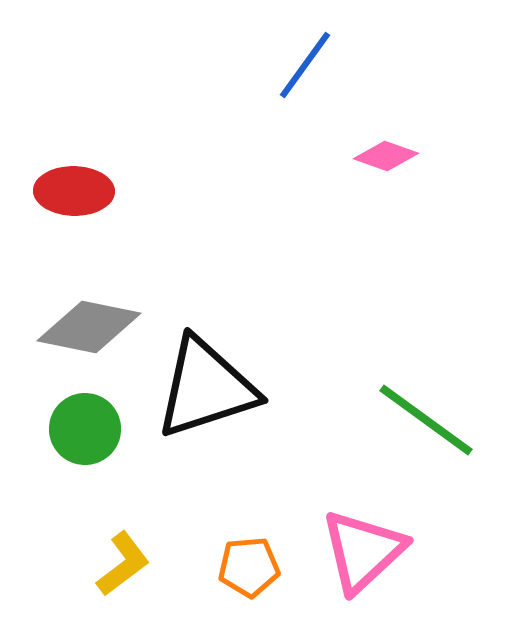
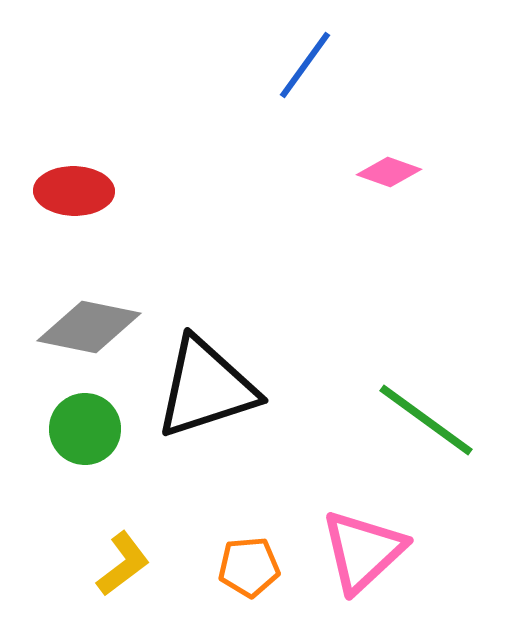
pink diamond: moved 3 px right, 16 px down
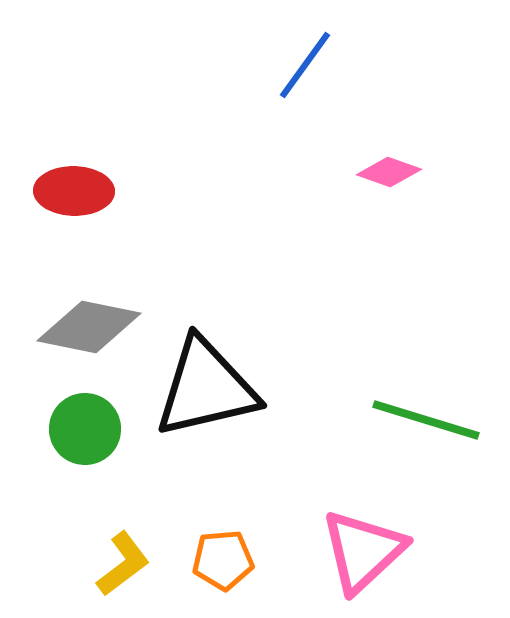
black triangle: rotated 5 degrees clockwise
green line: rotated 19 degrees counterclockwise
orange pentagon: moved 26 px left, 7 px up
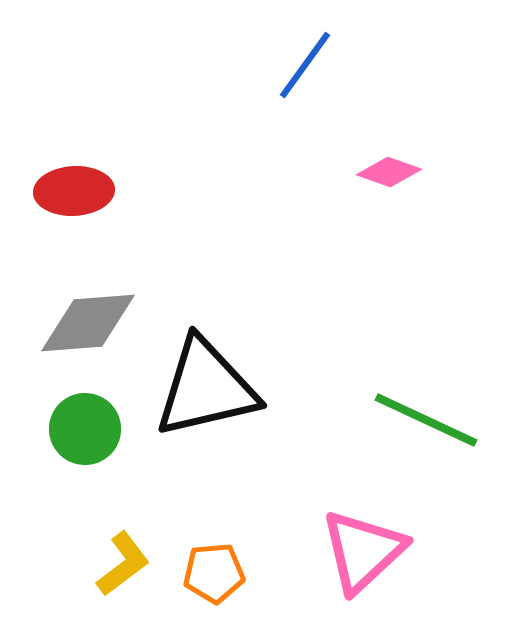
red ellipse: rotated 4 degrees counterclockwise
gray diamond: moved 1 px left, 4 px up; rotated 16 degrees counterclockwise
green line: rotated 8 degrees clockwise
orange pentagon: moved 9 px left, 13 px down
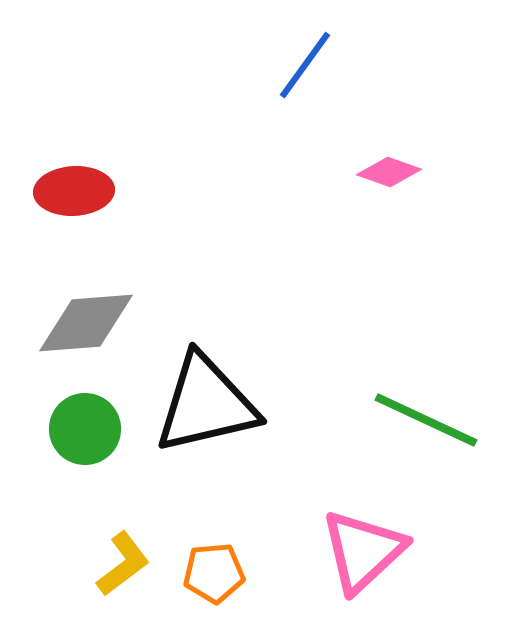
gray diamond: moved 2 px left
black triangle: moved 16 px down
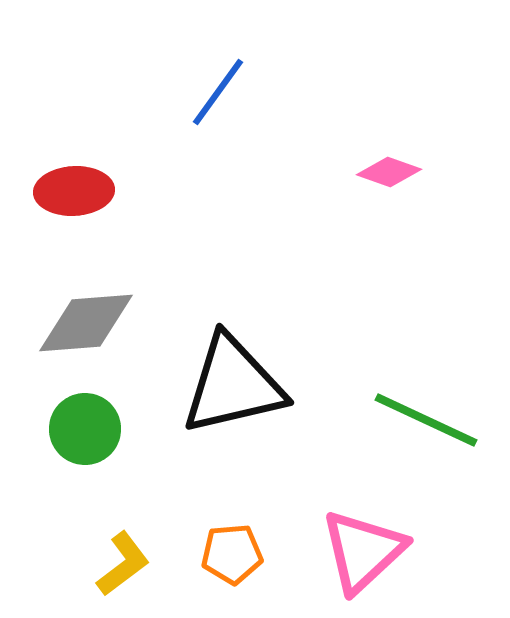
blue line: moved 87 px left, 27 px down
black triangle: moved 27 px right, 19 px up
orange pentagon: moved 18 px right, 19 px up
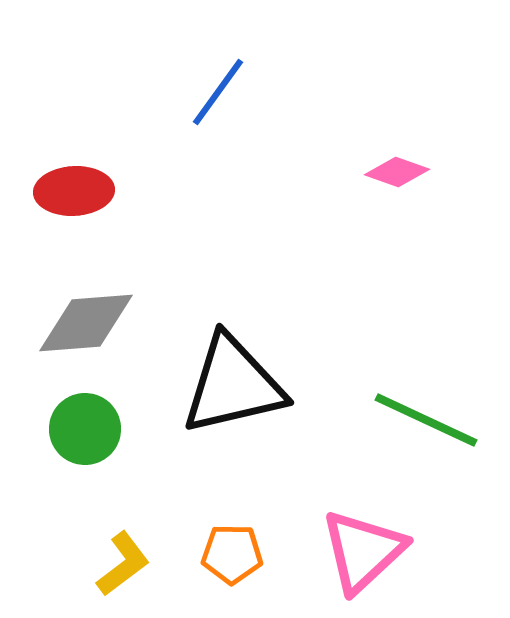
pink diamond: moved 8 px right
orange pentagon: rotated 6 degrees clockwise
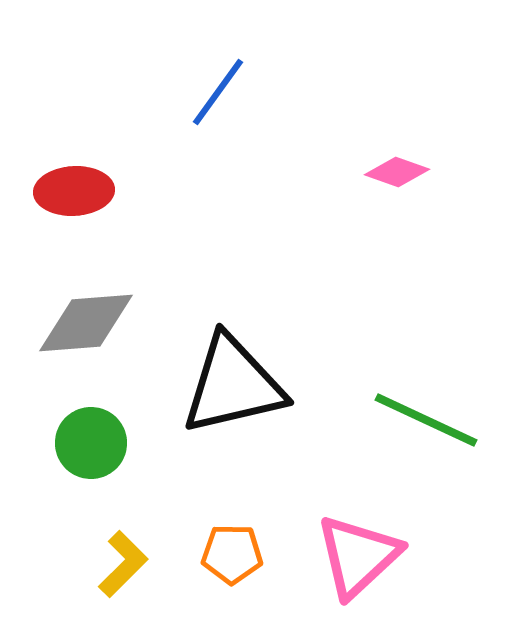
green circle: moved 6 px right, 14 px down
pink triangle: moved 5 px left, 5 px down
yellow L-shape: rotated 8 degrees counterclockwise
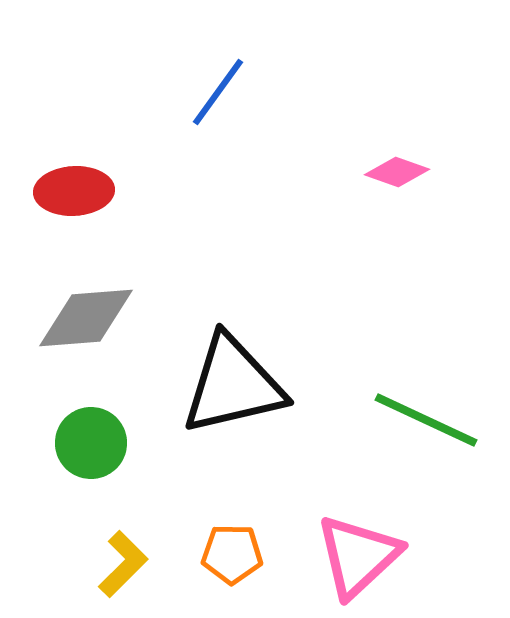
gray diamond: moved 5 px up
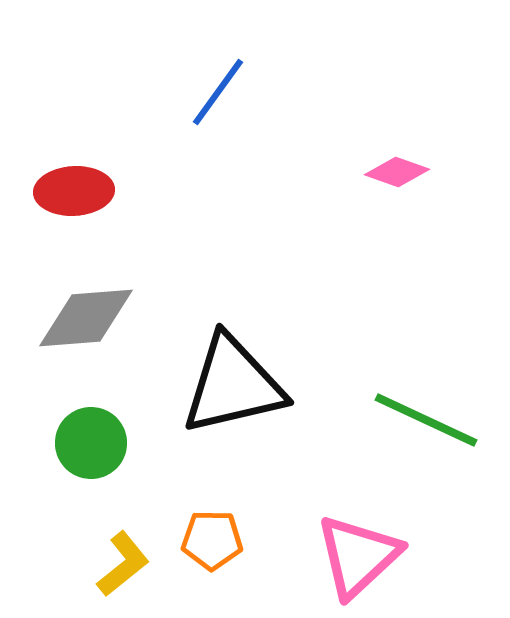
orange pentagon: moved 20 px left, 14 px up
yellow L-shape: rotated 6 degrees clockwise
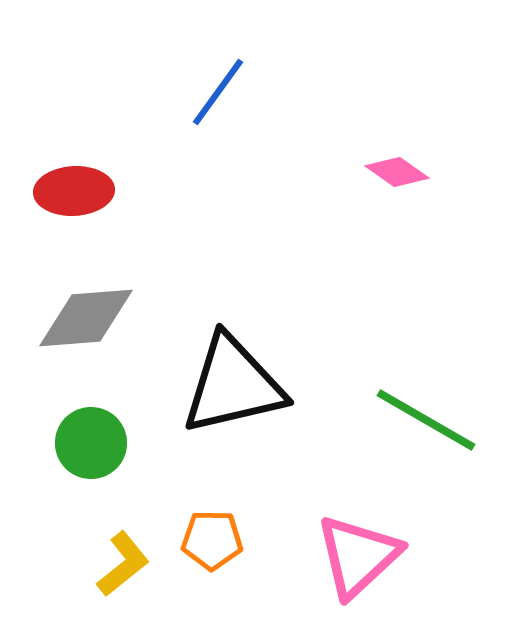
pink diamond: rotated 16 degrees clockwise
green line: rotated 5 degrees clockwise
